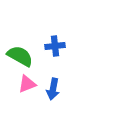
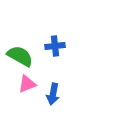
blue arrow: moved 5 px down
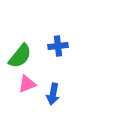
blue cross: moved 3 px right
green semicircle: rotated 100 degrees clockwise
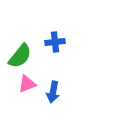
blue cross: moved 3 px left, 4 px up
blue arrow: moved 2 px up
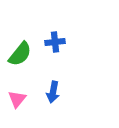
green semicircle: moved 2 px up
pink triangle: moved 10 px left, 15 px down; rotated 30 degrees counterclockwise
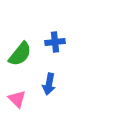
blue arrow: moved 4 px left, 8 px up
pink triangle: rotated 24 degrees counterclockwise
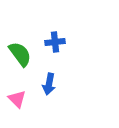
green semicircle: rotated 76 degrees counterclockwise
